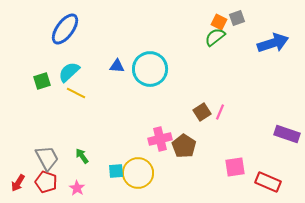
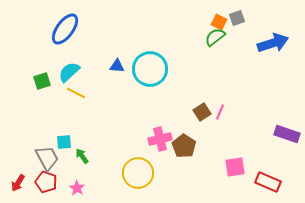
cyan square: moved 52 px left, 29 px up
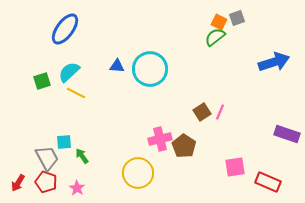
blue arrow: moved 1 px right, 19 px down
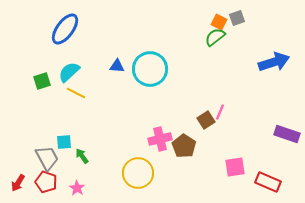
brown square: moved 4 px right, 8 px down
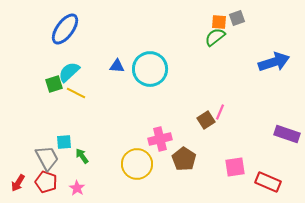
orange square: rotated 21 degrees counterclockwise
green square: moved 12 px right, 3 px down
brown pentagon: moved 13 px down
yellow circle: moved 1 px left, 9 px up
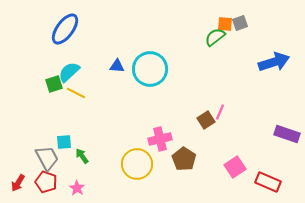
gray square: moved 3 px right, 5 px down
orange square: moved 6 px right, 2 px down
pink square: rotated 25 degrees counterclockwise
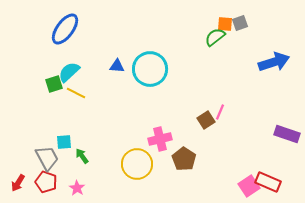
pink square: moved 14 px right, 19 px down
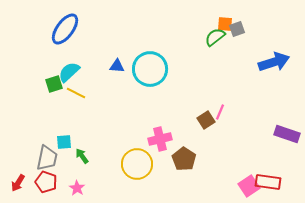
gray square: moved 3 px left, 6 px down
gray trapezoid: rotated 40 degrees clockwise
red rectangle: rotated 15 degrees counterclockwise
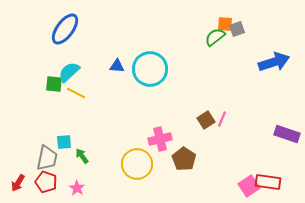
green square: rotated 24 degrees clockwise
pink line: moved 2 px right, 7 px down
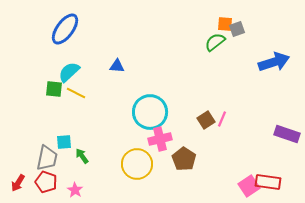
green semicircle: moved 5 px down
cyan circle: moved 43 px down
green square: moved 5 px down
pink star: moved 2 px left, 2 px down
